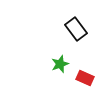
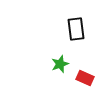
black rectangle: rotated 30 degrees clockwise
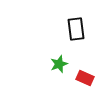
green star: moved 1 px left
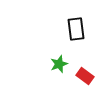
red rectangle: moved 2 px up; rotated 12 degrees clockwise
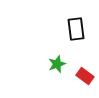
green star: moved 2 px left
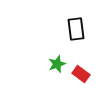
red rectangle: moved 4 px left, 2 px up
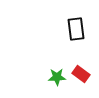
green star: moved 13 px down; rotated 18 degrees clockwise
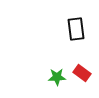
red rectangle: moved 1 px right, 1 px up
